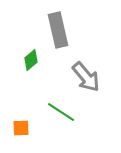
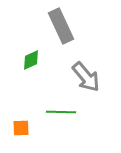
gray rectangle: moved 3 px right, 4 px up; rotated 12 degrees counterclockwise
green diamond: rotated 15 degrees clockwise
green line: rotated 32 degrees counterclockwise
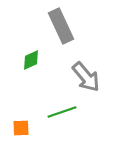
green line: moved 1 px right; rotated 20 degrees counterclockwise
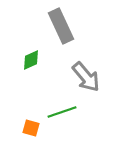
orange square: moved 10 px right; rotated 18 degrees clockwise
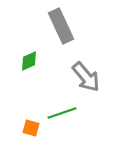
green diamond: moved 2 px left, 1 px down
green line: moved 1 px down
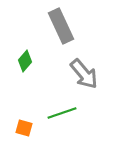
green diamond: moved 4 px left; rotated 25 degrees counterclockwise
gray arrow: moved 2 px left, 3 px up
orange square: moved 7 px left
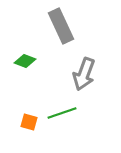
green diamond: rotated 70 degrees clockwise
gray arrow: rotated 60 degrees clockwise
orange square: moved 5 px right, 6 px up
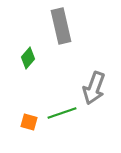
gray rectangle: rotated 12 degrees clockwise
green diamond: moved 3 px right, 3 px up; rotated 70 degrees counterclockwise
gray arrow: moved 10 px right, 14 px down
